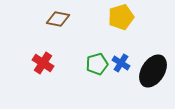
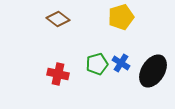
brown diamond: rotated 25 degrees clockwise
red cross: moved 15 px right, 11 px down; rotated 20 degrees counterclockwise
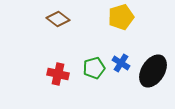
green pentagon: moved 3 px left, 4 px down
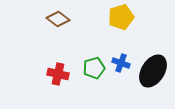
blue cross: rotated 12 degrees counterclockwise
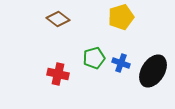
green pentagon: moved 10 px up
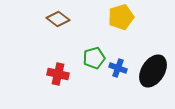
blue cross: moved 3 px left, 5 px down
